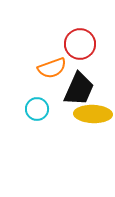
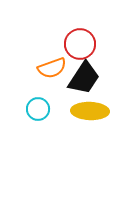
black trapezoid: moved 5 px right, 11 px up; rotated 9 degrees clockwise
cyan circle: moved 1 px right
yellow ellipse: moved 3 px left, 3 px up
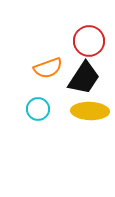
red circle: moved 9 px right, 3 px up
orange semicircle: moved 4 px left
